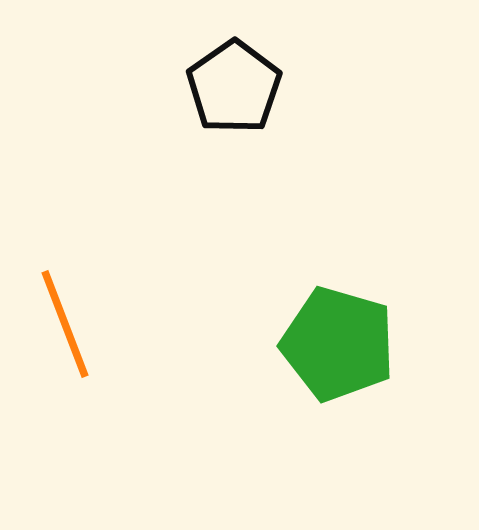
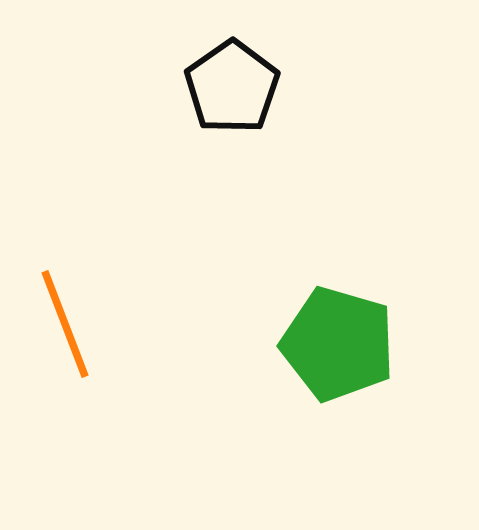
black pentagon: moved 2 px left
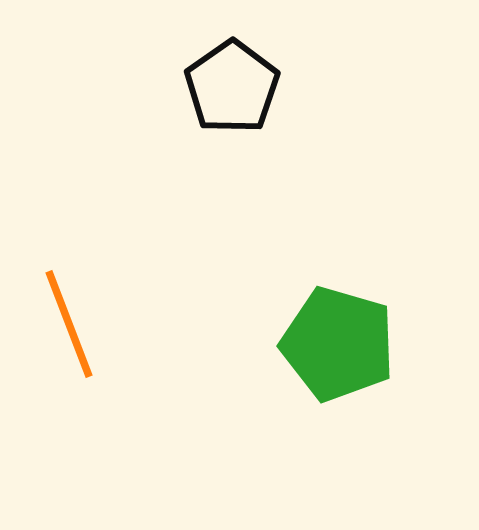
orange line: moved 4 px right
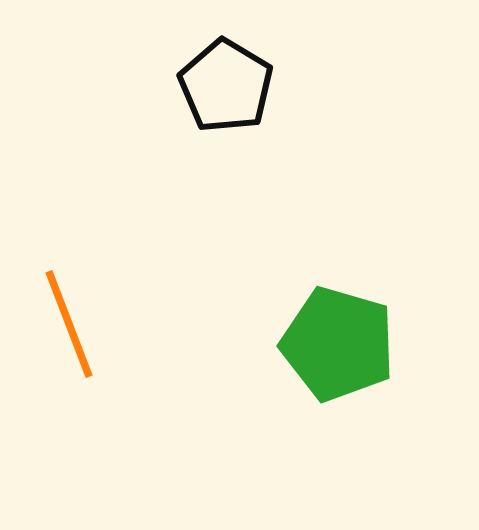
black pentagon: moved 6 px left, 1 px up; rotated 6 degrees counterclockwise
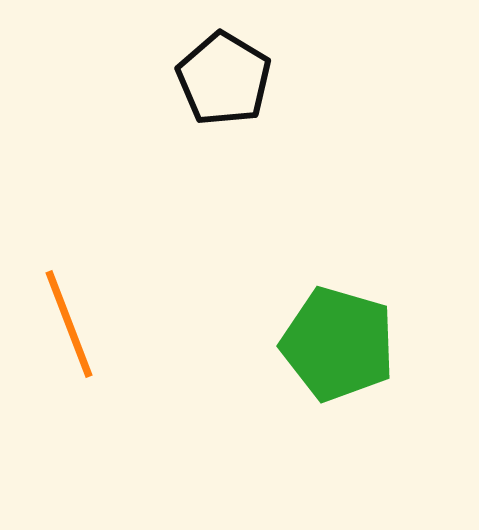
black pentagon: moved 2 px left, 7 px up
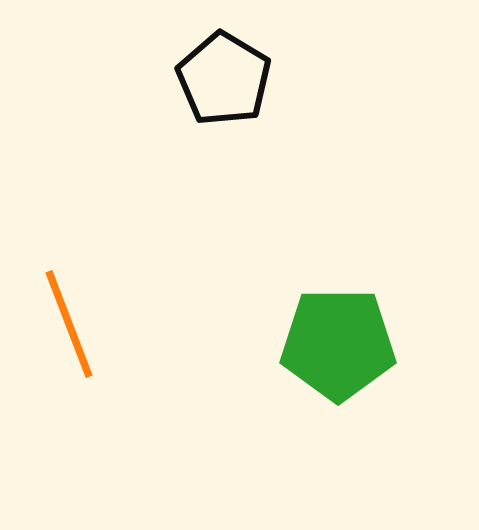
green pentagon: rotated 16 degrees counterclockwise
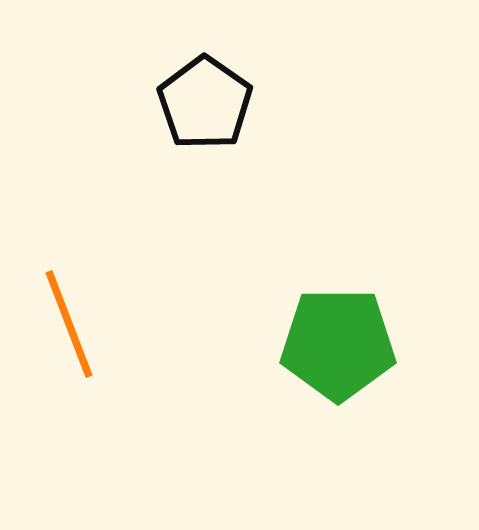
black pentagon: moved 19 px left, 24 px down; rotated 4 degrees clockwise
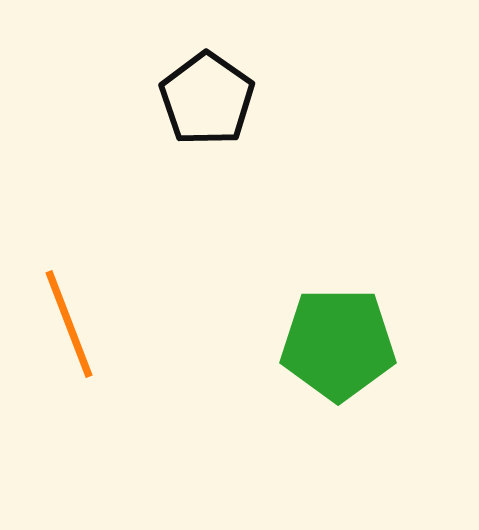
black pentagon: moved 2 px right, 4 px up
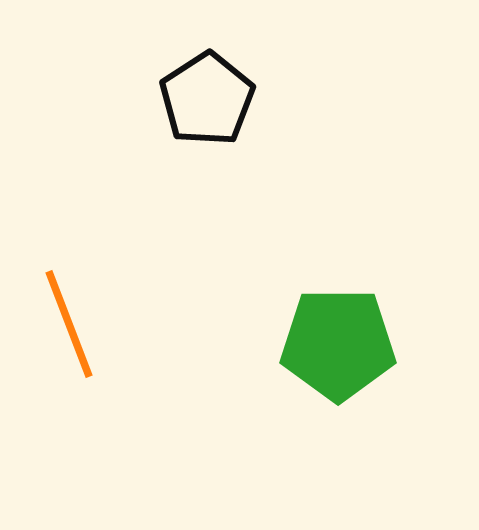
black pentagon: rotated 4 degrees clockwise
